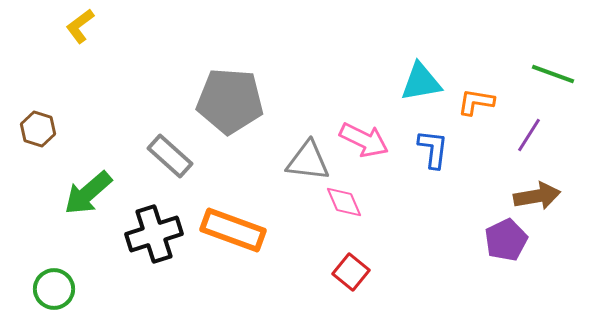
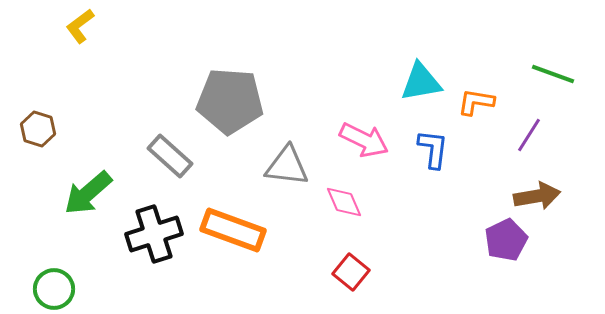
gray triangle: moved 21 px left, 5 px down
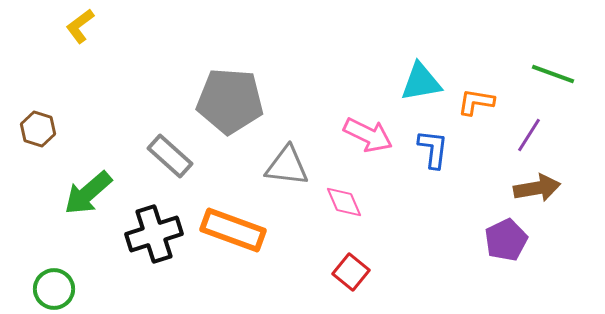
pink arrow: moved 4 px right, 5 px up
brown arrow: moved 8 px up
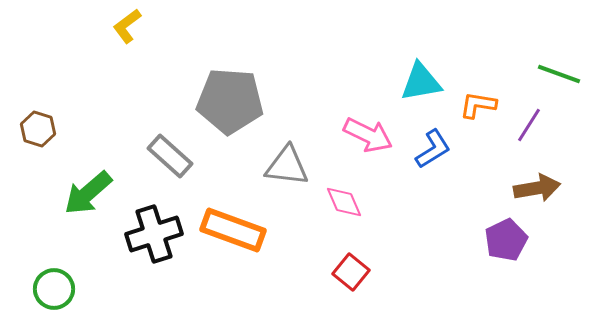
yellow L-shape: moved 47 px right
green line: moved 6 px right
orange L-shape: moved 2 px right, 3 px down
purple line: moved 10 px up
blue L-shape: rotated 51 degrees clockwise
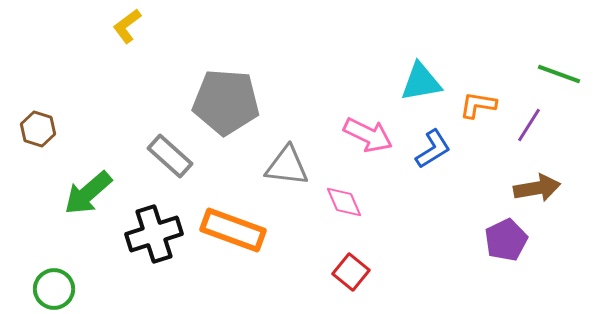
gray pentagon: moved 4 px left, 1 px down
